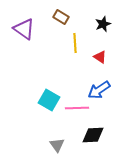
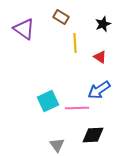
cyan square: moved 1 px left, 1 px down; rotated 35 degrees clockwise
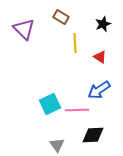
purple triangle: rotated 10 degrees clockwise
cyan square: moved 2 px right, 3 px down
pink line: moved 2 px down
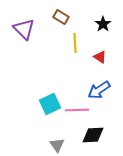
black star: rotated 14 degrees counterclockwise
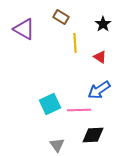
purple triangle: rotated 15 degrees counterclockwise
pink line: moved 2 px right
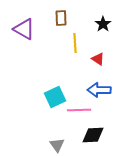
brown rectangle: moved 1 px down; rotated 56 degrees clockwise
red triangle: moved 2 px left, 2 px down
blue arrow: rotated 35 degrees clockwise
cyan square: moved 5 px right, 7 px up
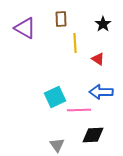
brown rectangle: moved 1 px down
purple triangle: moved 1 px right, 1 px up
blue arrow: moved 2 px right, 2 px down
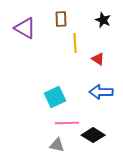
black star: moved 4 px up; rotated 14 degrees counterclockwise
pink line: moved 12 px left, 13 px down
black diamond: rotated 35 degrees clockwise
gray triangle: rotated 42 degrees counterclockwise
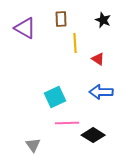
gray triangle: moved 24 px left; rotated 42 degrees clockwise
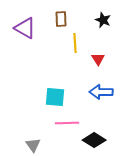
red triangle: rotated 24 degrees clockwise
cyan square: rotated 30 degrees clockwise
black diamond: moved 1 px right, 5 px down
